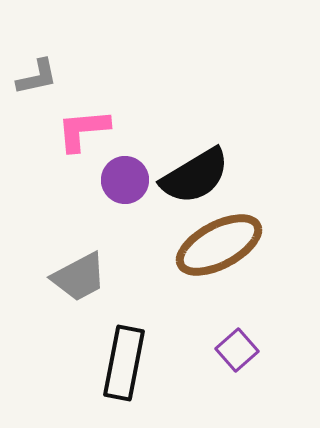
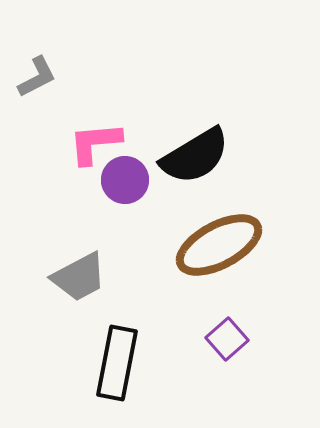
gray L-shape: rotated 15 degrees counterclockwise
pink L-shape: moved 12 px right, 13 px down
black semicircle: moved 20 px up
purple square: moved 10 px left, 11 px up
black rectangle: moved 7 px left
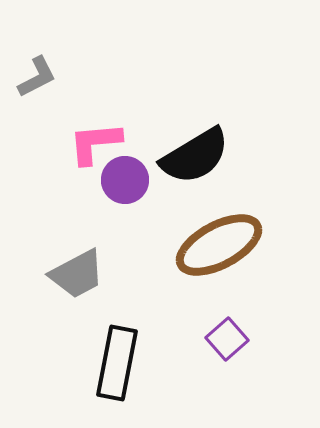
gray trapezoid: moved 2 px left, 3 px up
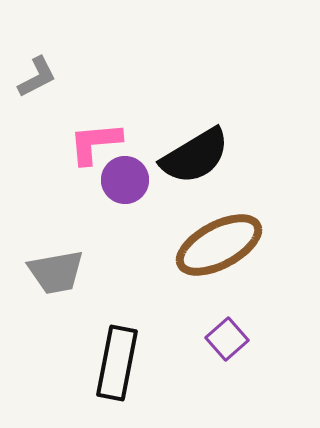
gray trapezoid: moved 21 px left, 2 px up; rotated 18 degrees clockwise
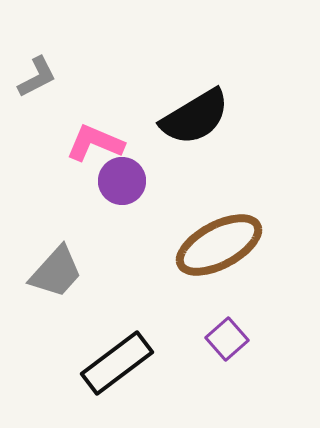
pink L-shape: rotated 28 degrees clockwise
black semicircle: moved 39 px up
purple circle: moved 3 px left, 1 px down
gray trapezoid: rotated 38 degrees counterclockwise
black rectangle: rotated 42 degrees clockwise
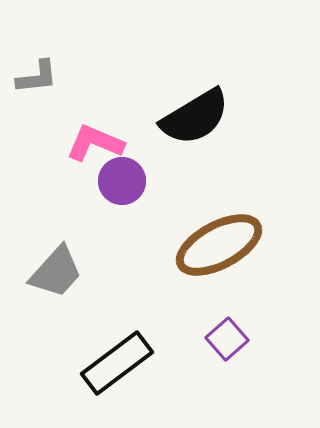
gray L-shape: rotated 21 degrees clockwise
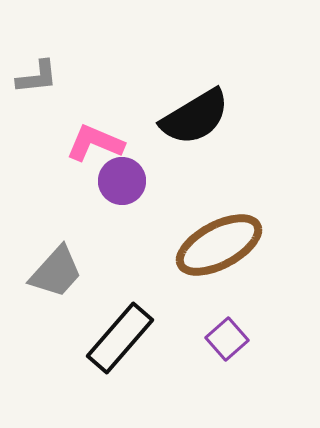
black rectangle: moved 3 px right, 25 px up; rotated 12 degrees counterclockwise
